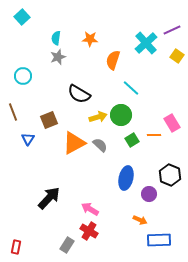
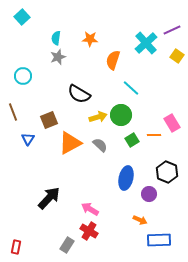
orange triangle: moved 4 px left
black hexagon: moved 3 px left, 3 px up
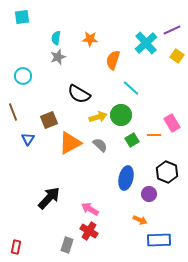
cyan square: rotated 35 degrees clockwise
gray rectangle: rotated 14 degrees counterclockwise
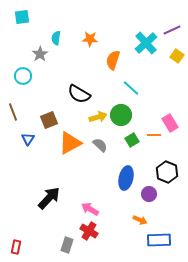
gray star: moved 18 px left, 3 px up; rotated 14 degrees counterclockwise
pink rectangle: moved 2 px left
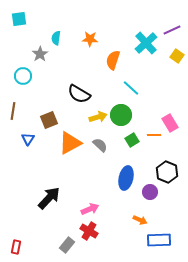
cyan square: moved 3 px left, 2 px down
brown line: moved 1 px up; rotated 30 degrees clockwise
purple circle: moved 1 px right, 2 px up
pink arrow: rotated 126 degrees clockwise
gray rectangle: rotated 21 degrees clockwise
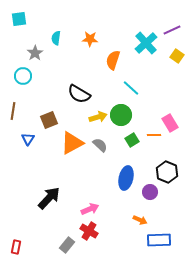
gray star: moved 5 px left, 1 px up
orange triangle: moved 2 px right
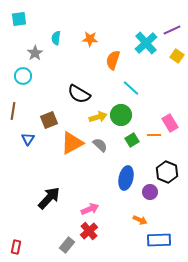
red cross: rotated 18 degrees clockwise
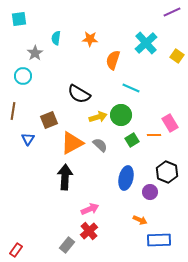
purple line: moved 18 px up
cyan line: rotated 18 degrees counterclockwise
black arrow: moved 16 px right, 21 px up; rotated 40 degrees counterclockwise
red rectangle: moved 3 px down; rotated 24 degrees clockwise
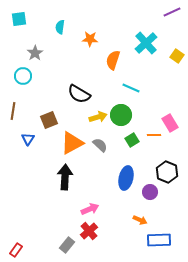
cyan semicircle: moved 4 px right, 11 px up
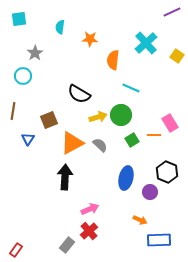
orange semicircle: rotated 12 degrees counterclockwise
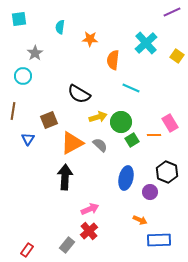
green circle: moved 7 px down
red rectangle: moved 11 px right
